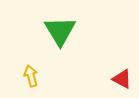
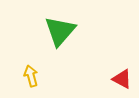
green triangle: rotated 12 degrees clockwise
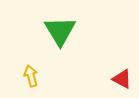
green triangle: rotated 12 degrees counterclockwise
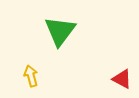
green triangle: rotated 8 degrees clockwise
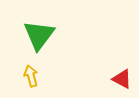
green triangle: moved 21 px left, 4 px down
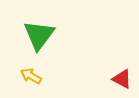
yellow arrow: rotated 45 degrees counterclockwise
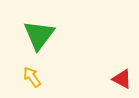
yellow arrow: moved 1 px right, 1 px down; rotated 25 degrees clockwise
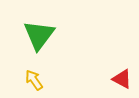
yellow arrow: moved 2 px right, 3 px down
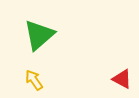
green triangle: rotated 12 degrees clockwise
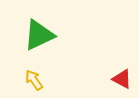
green triangle: rotated 16 degrees clockwise
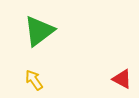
green triangle: moved 4 px up; rotated 12 degrees counterclockwise
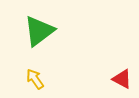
yellow arrow: moved 1 px right, 1 px up
